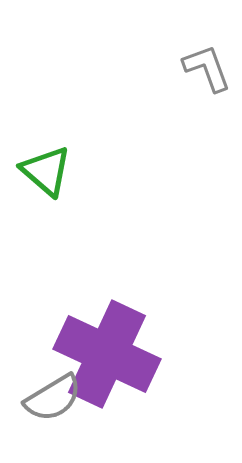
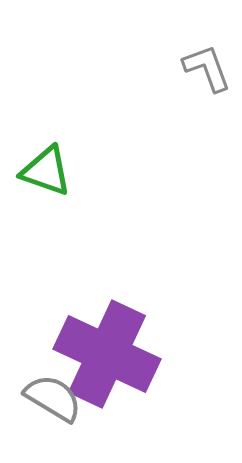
green triangle: rotated 22 degrees counterclockwise
gray semicircle: rotated 118 degrees counterclockwise
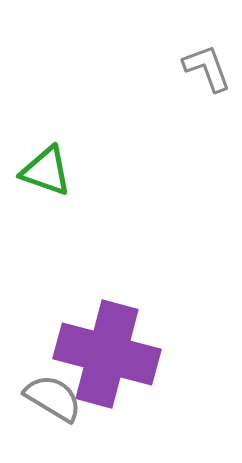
purple cross: rotated 10 degrees counterclockwise
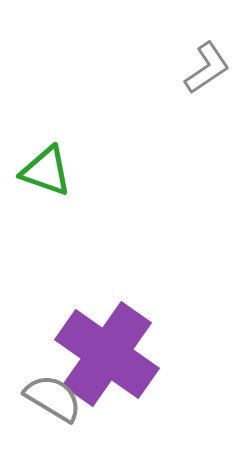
gray L-shape: rotated 76 degrees clockwise
purple cross: rotated 20 degrees clockwise
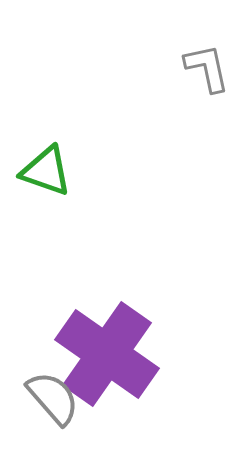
gray L-shape: rotated 68 degrees counterclockwise
gray semicircle: rotated 18 degrees clockwise
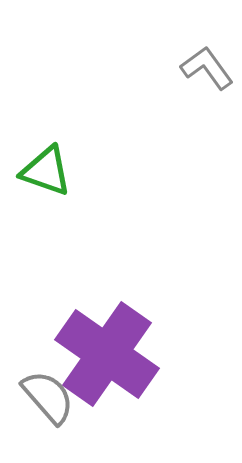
gray L-shape: rotated 24 degrees counterclockwise
gray semicircle: moved 5 px left, 1 px up
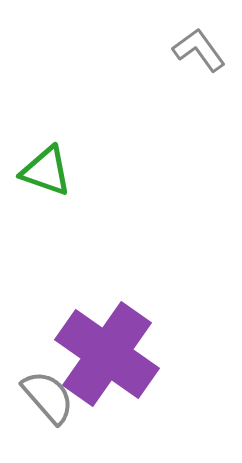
gray L-shape: moved 8 px left, 18 px up
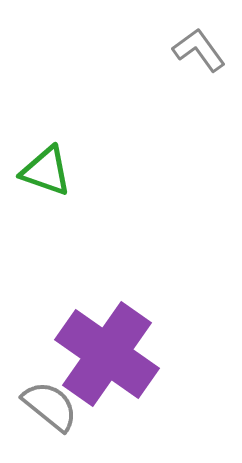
gray semicircle: moved 2 px right, 9 px down; rotated 10 degrees counterclockwise
